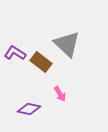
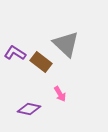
gray triangle: moved 1 px left
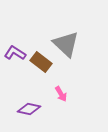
pink arrow: moved 1 px right
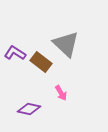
pink arrow: moved 1 px up
